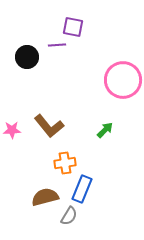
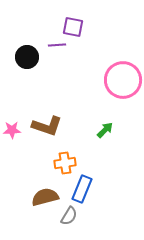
brown L-shape: moved 2 px left; rotated 32 degrees counterclockwise
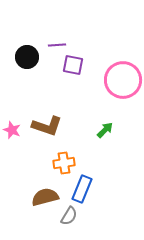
purple square: moved 38 px down
pink star: rotated 24 degrees clockwise
orange cross: moved 1 px left
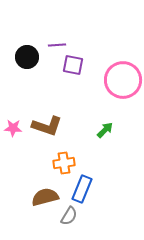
pink star: moved 1 px right, 2 px up; rotated 18 degrees counterclockwise
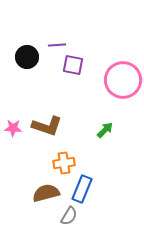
brown semicircle: moved 1 px right, 4 px up
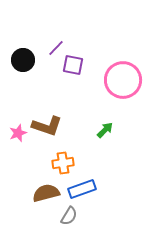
purple line: moved 1 px left, 3 px down; rotated 42 degrees counterclockwise
black circle: moved 4 px left, 3 px down
pink star: moved 5 px right, 5 px down; rotated 24 degrees counterclockwise
orange cross: moved 1 px left
blue rectangle: rotated 48 degrees clockwise
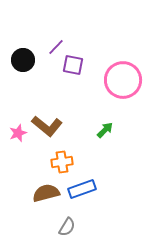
purple line: moved 1 px up
brown L-shape: rotated 20 degrees clockwise
orange cross: moved 1 px left, 1 px up
gray semicircle: moved 2 px left, 11 px down
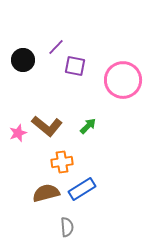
purple square: moved 2 px right, 1 px down
green arrow: moved 17 px left, 4 px up
blue rectangle: rotated 12 degrees counterclockwise
gray semicircle: rotated 36 degrees counterclockwise
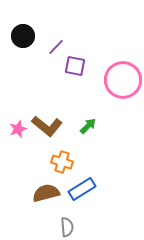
black circle: moved 24 px up
pink star: moved 4 px up
orange cross: rotated 25 degrees clockwise
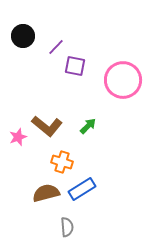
pink star: moved 8 px down
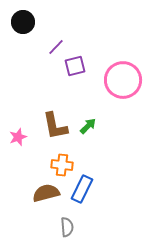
black circle: moved 14 px up
purple square: rotated 25 degrees counterclockwise
brown L-shape: moved 8 px right; rotated 40 degrees clockwise
orange cross: moved 3 px down; rotated 10 degrees counterclockwise
blue rectangle: rotated 32 degrees counterclockwise
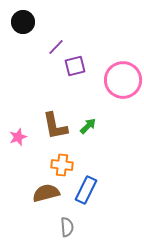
blue rectangle: moved 4 px right, 1 px down
